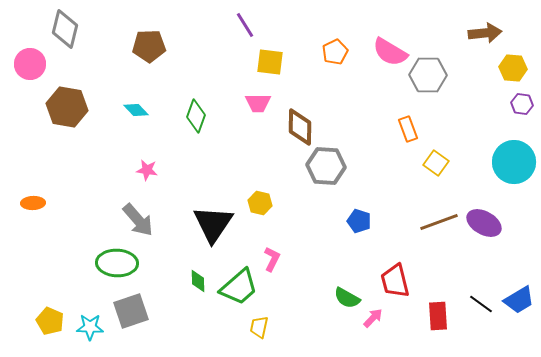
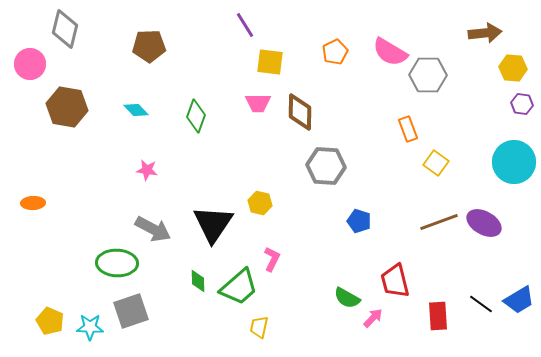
brown diamond at (300, 127): moved 15 px up
gray arrow at (138, 220): moved 15 px right, 9 px down; rotated 21 degrees counterclockwise
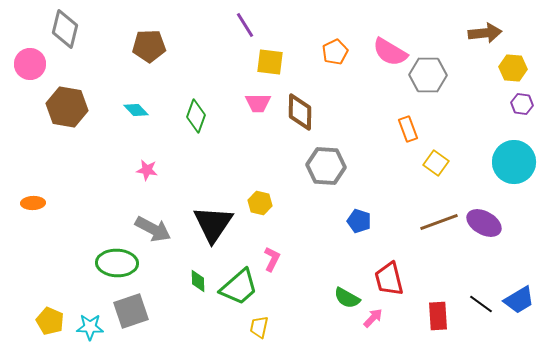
red trapezoid at (395, 281): moved 6 px left, 2 px up
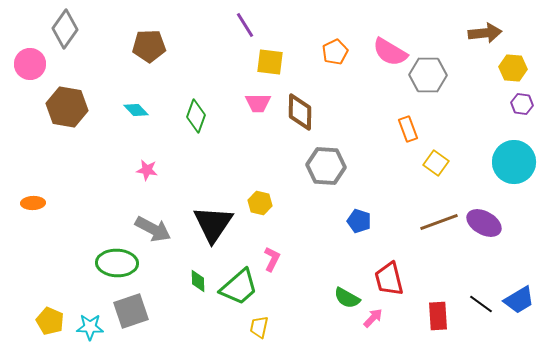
gray diamond at (65, 29): rotated 21 degrees clockwise
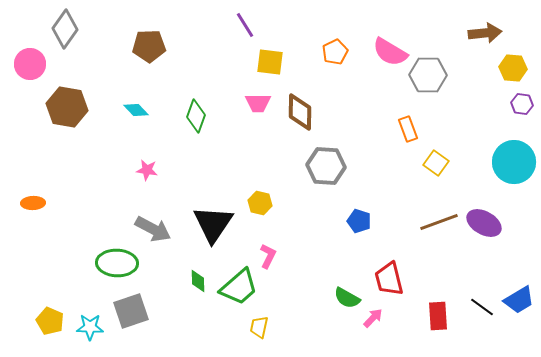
pink L-shape at (272, 259): moved 4 px left, 3 px up
black line at (481, 304): moved 1 px right, 3 px down
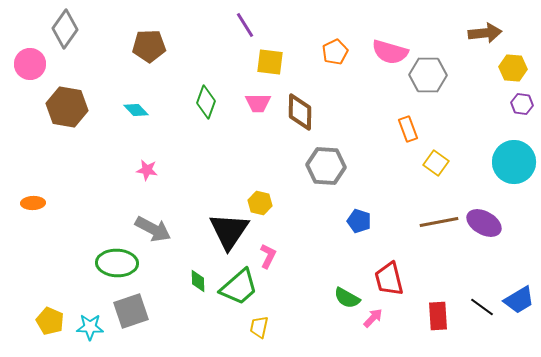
pink semicircle at (390, 52): rotated 15 degrees counterclockwise
green diamond at (196, 116): moved 10 px right, 14 px up
brown line at (439, 222): rotated 9 degrees clockwise
black triangle at (213, 224): moved 16 px right, 7 px down
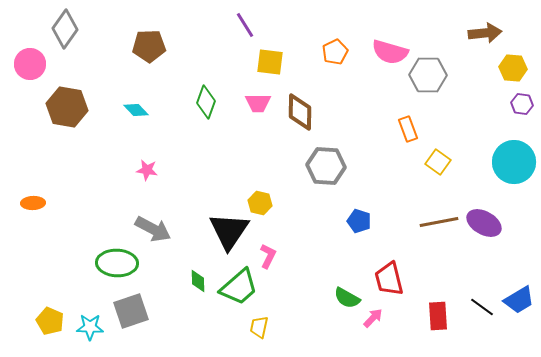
yellow square at (436, 163): moved 2 px right, 1 px up
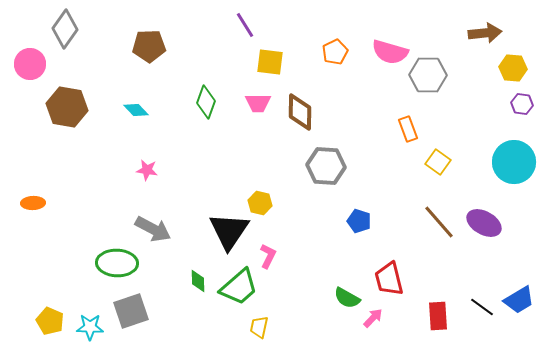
brown line at (439, 222): rotated 60 degrees clockwise
